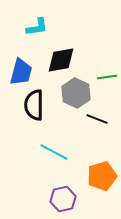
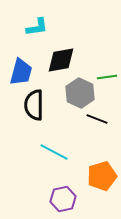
gray hexagon: moved 4 px right
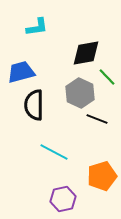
black diamond: moved 25 px right, 7 px up
blue trapezoid: rotated 120 degrees counterclockwise
green line: rotated 54 degrees clockwise
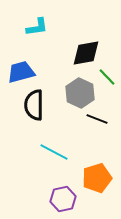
orange pentagon: moved 5 px left, 2 px down
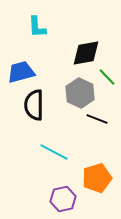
cyan L-shape: rotated 95 degrees clockwise
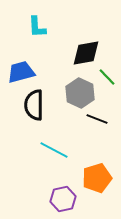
cyan line: moved 2 px up
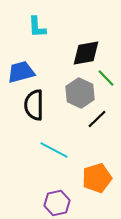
green line: moved 1 px left, 1 px down
black line: rotated 65 degrees counterclockwise
purple hexagon: moved 6 px left, 4 px down
